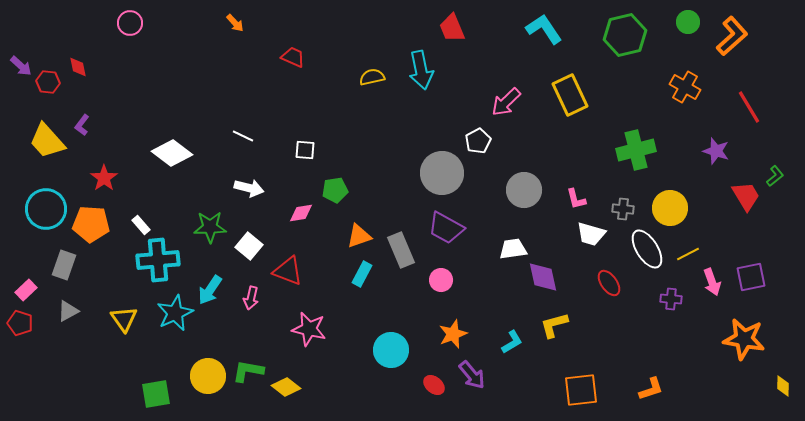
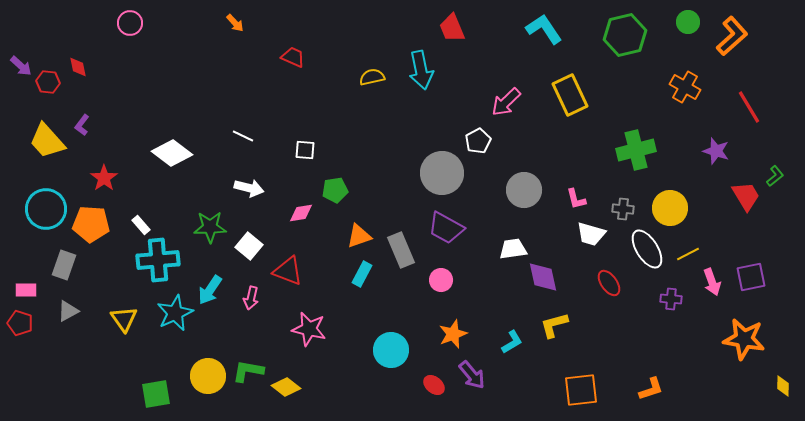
pink rectangle at (26, 290): rotated 45 degrees clockwise
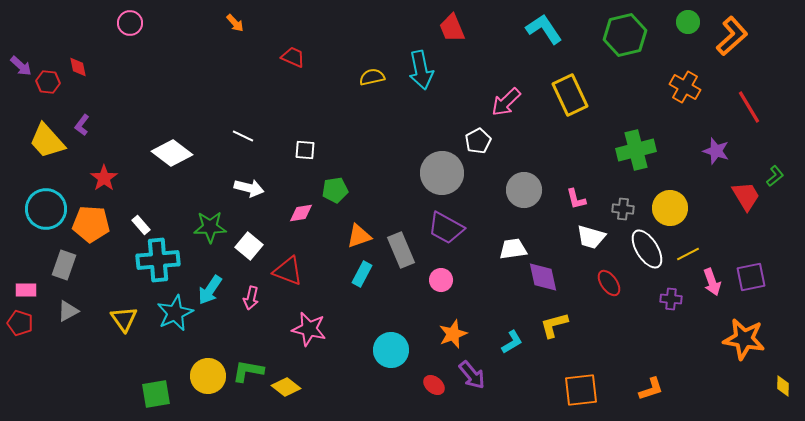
white trapezoid at (591, 234): moved 3 px down
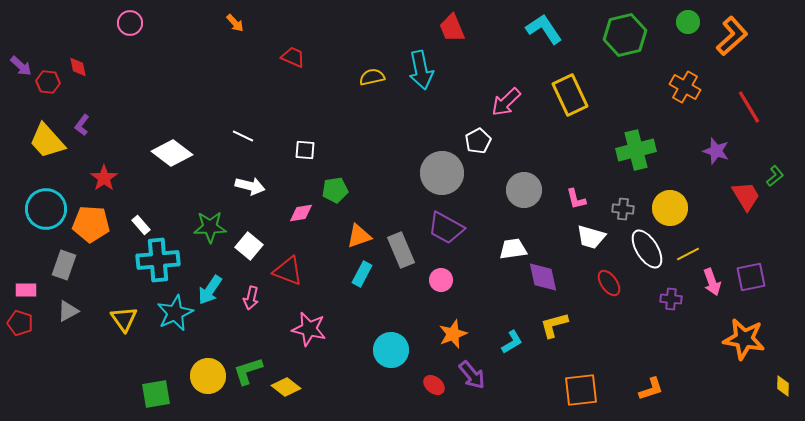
white arrow at (249, 188): moved 1 px right, 2 px up
green L-shape at (248, 371): rotated 28 degrees counterclockwise
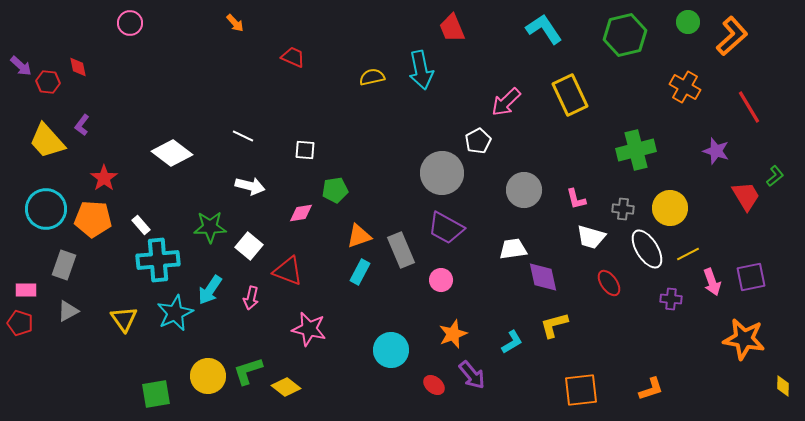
orange pentagon at (91, 224): moved 2 px right, 5 px up
cyan rectangle at (362, 274): moved 2 px left, 2 px up
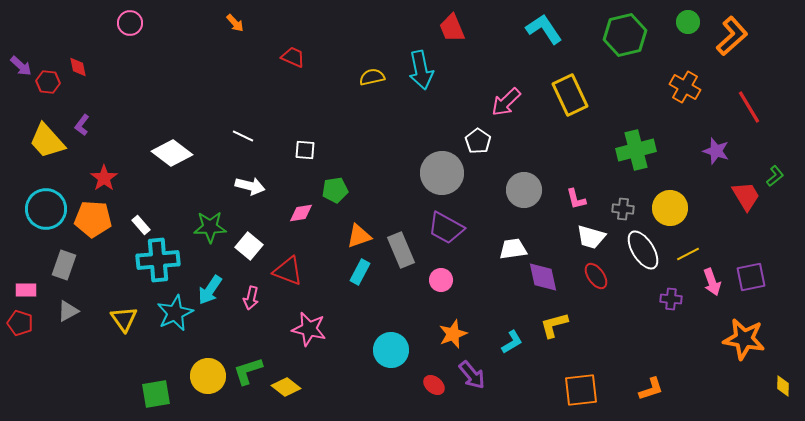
white pentagon at (478, 141): rotated 10 degrees counterclockwise
white ellipse at (647, 249): moved 4 px left, 1 px down
red ellipse at (609, 283): moved 13 px left, 7 px up
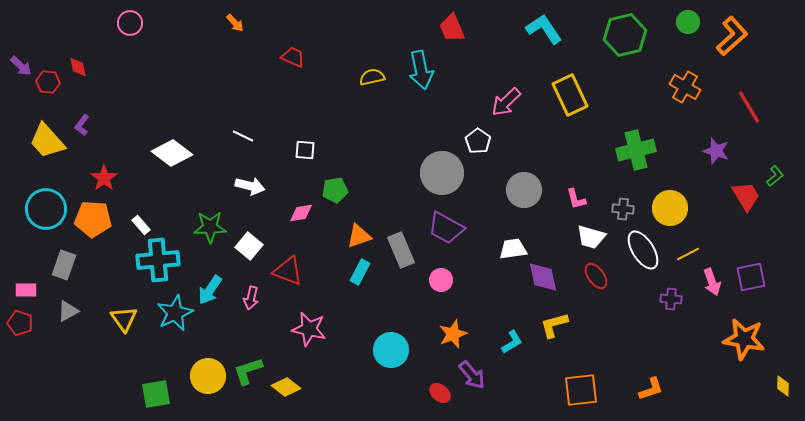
red ellipse at (434, 385): moved 6 px right, 8 px down
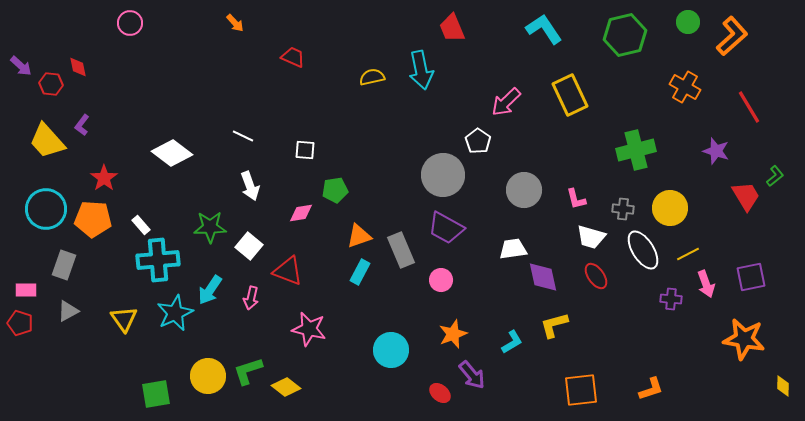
red hexagon at (48, 82): moved 3 px right, 2 px down
gray circle at (442, 173): moved 1 px right, 2 px down
white arrow at (250, 186): rotated 56 degrees clockwise
pink arrow at (712, 282): moved 6 px left, 2 px down
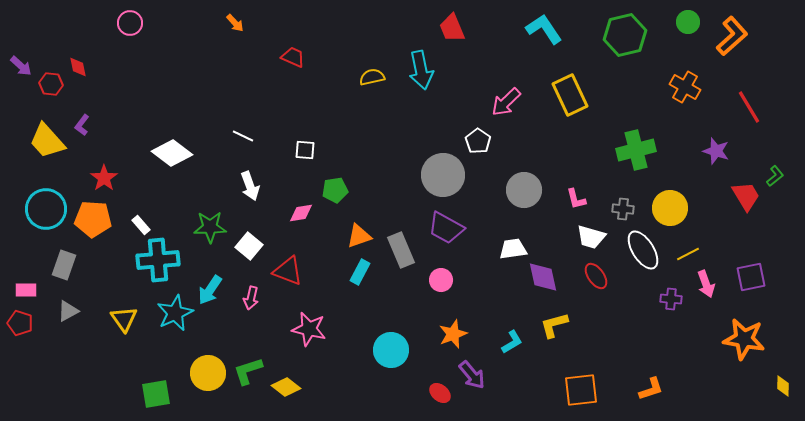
yellow circle at (208, 376): moved 3 px up
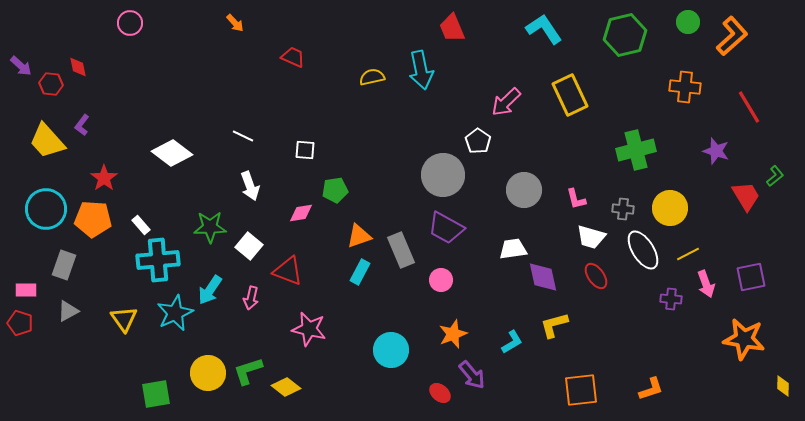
orange cross at (685, 87): rotated 24 degrees counterclockwise
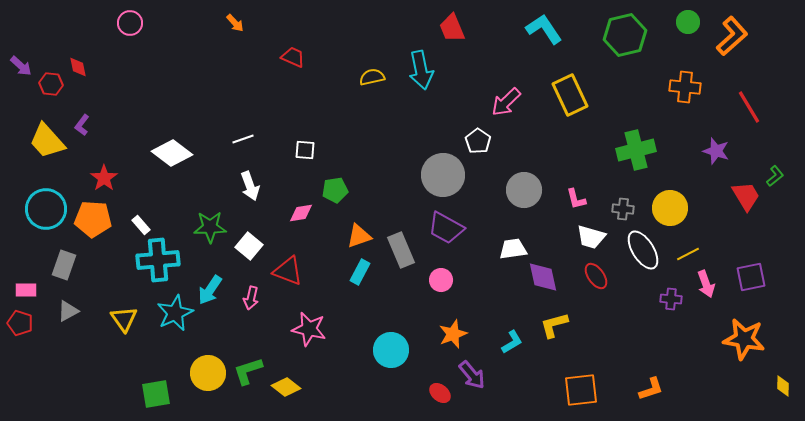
white line at (243, 136): moved 3 px down; rotated 45 degrees counterclockwise
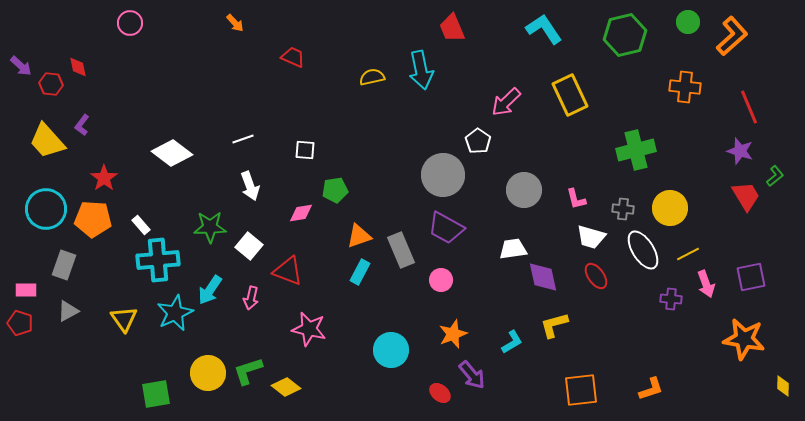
red line at (749, 107): rotated 8 degrees clockwise
purple star at (716, 151): moved 24 px right
